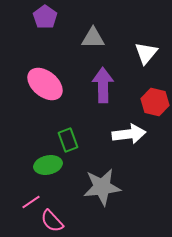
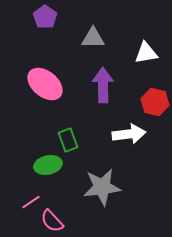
white triangle: rotated 40 degrees clockwise
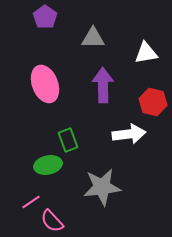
pink ellipse: rotated 30 degrees clockwise
red hexagon: moved 2 px left
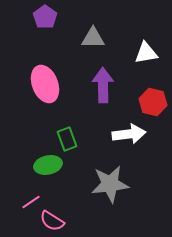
green rectangle: moved 1 px left, 1 px up
gray star: moved 8 px right, 3 px up
pink semicircle: rotated 15 degrees counterclockwise
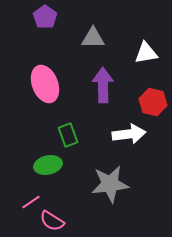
green rectangle: moved 1 px right, 4 px up
